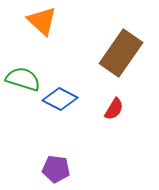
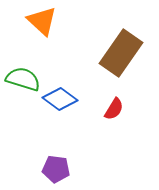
blue diamond: rotated 8 degrees clockwise
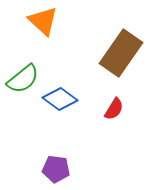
orange triangle: moved 1 px right
green semicircle: rotated 124 degrees clockwise
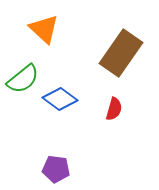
orange triangle: moved 1 px right, 8 px down
red semicircle: rotated 15 degrees counterclockwise
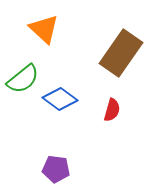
red semicircle: moved 2 px left, 1 px down
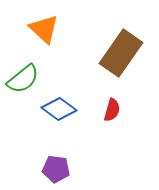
blue diamond: moved 1 px left, 10 px down
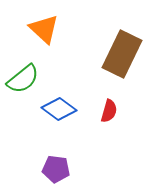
brown rectangle: moved 1 px right, 1 px down; rotated 9 degrees counterclockwise
red semicircle: moved 3 px left, 1 px down
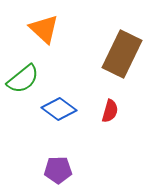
red semicircle: moved 1 px right
purple pentagon: moved 2 px right, 1 px down; rotated 8 degrees counterclockwise
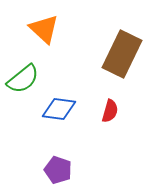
blue diamond: rotated 28 degrees counterclockwise
purple pentagon: rotated 20 degrees clockwise
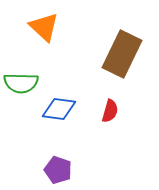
orange triangle: moved 2 px up
green semicircle: moved 2 px left, 4 px down; rotated 40 degrees clockwise
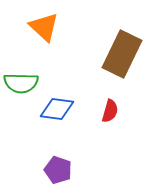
blue diamond: moved 2 px left
